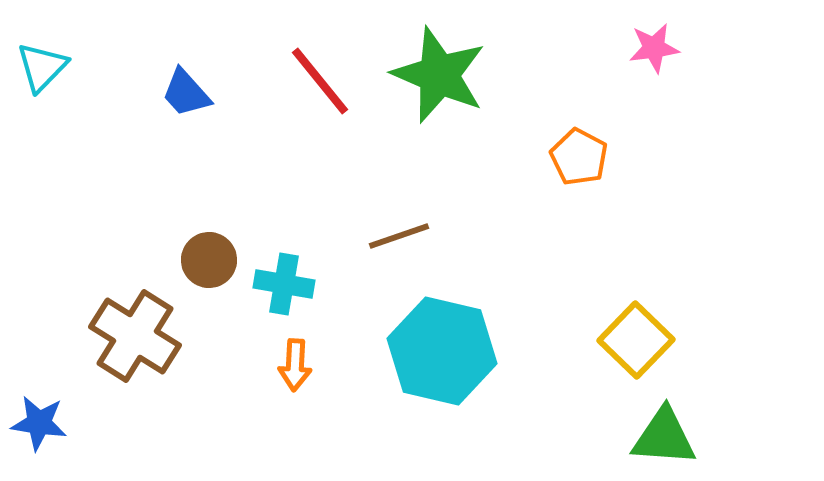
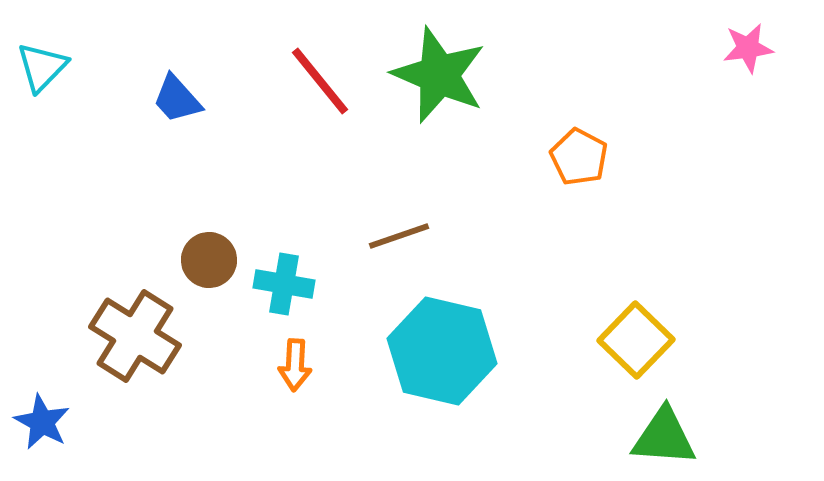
pink star: moved 94 px right
blue trapezoid: moved 9 px left, 6 px down
blue star: moved 3 px right, 1 px up; rotated 20 degrees clockwise
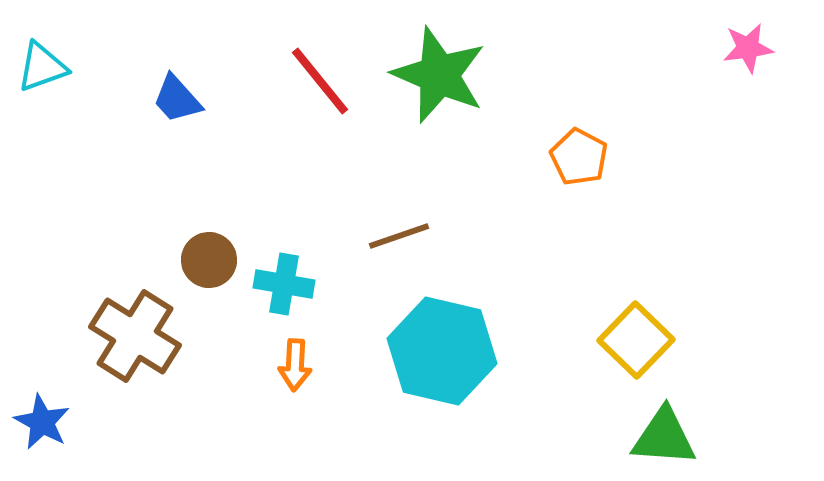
cyan triangle: rotated 26 degrees clockwise
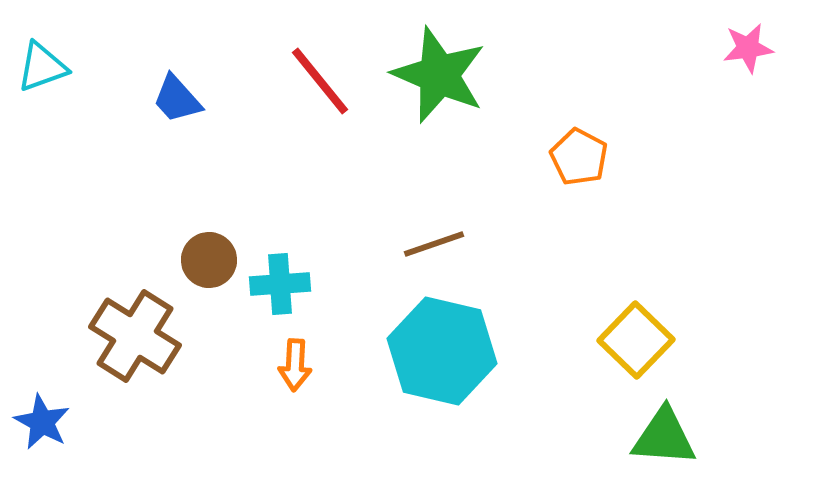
brown line: moved 35 px right, 8 px down
cyan cross: moved 4 px left; rotated 14 degrees counterclockwise
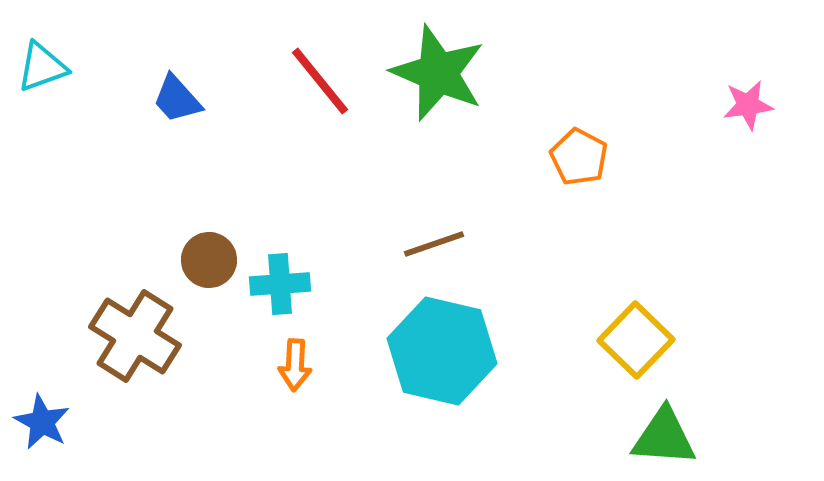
pink star: moved 57 px down
green star: moved 1 px left, 2 px up
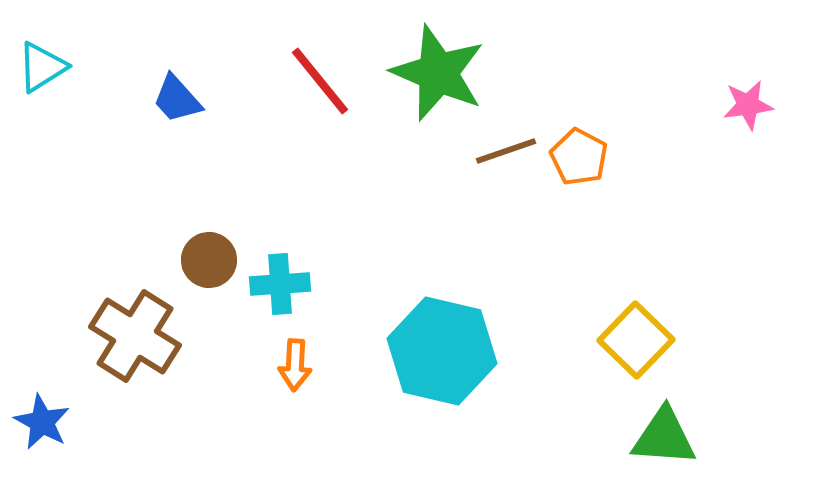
cyan triangle: rotated 12 degrees counterclockwise
brown line: moved 72 px right, 93 px up
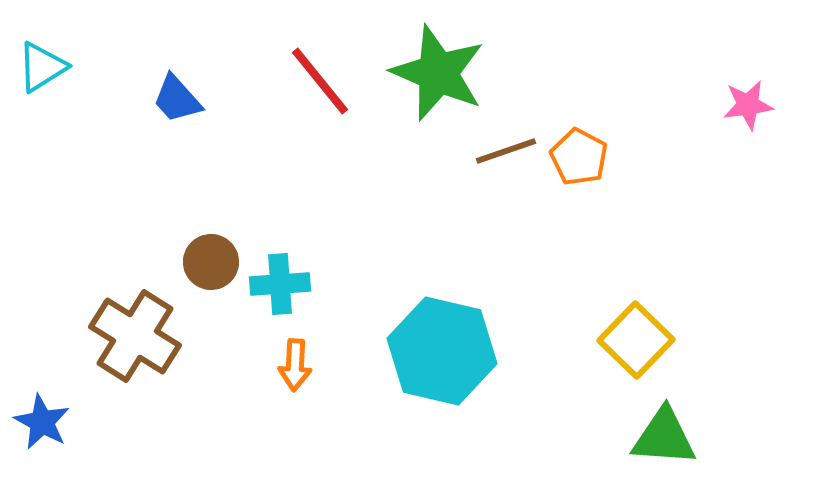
brown circle: moved 2 px right, 2 px down
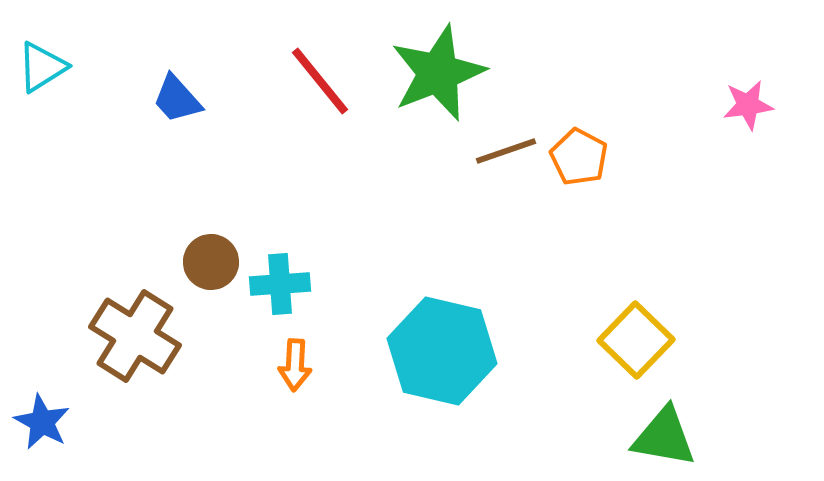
green star: rotated 28 degrees clockwise
green triangle: rotated 6 degrees clockwise
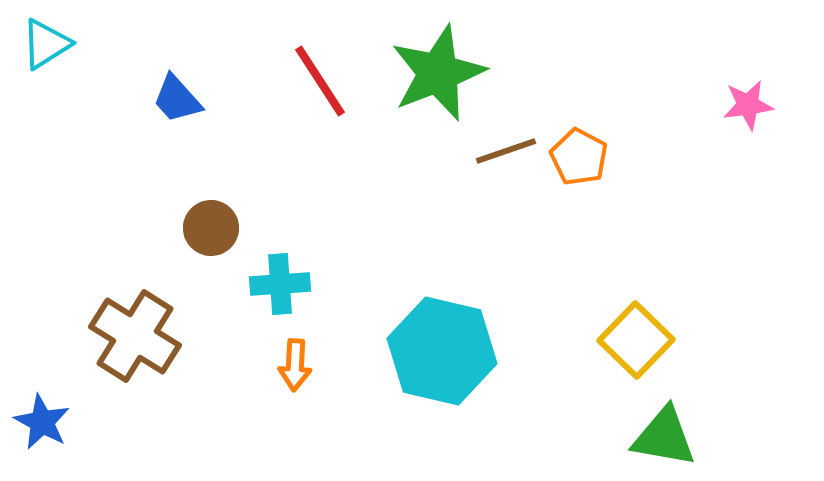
cyan triangle: moved 4 px right, 23 px up
red line: rotated 6 degrees clockwise
brown circle: moved 34 px up
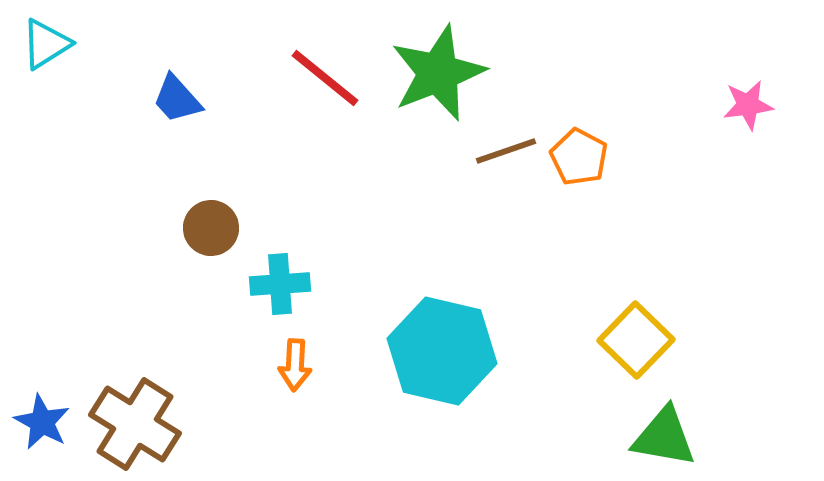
red line: moved 5 px right, 3 px up; rotated 18 degrees counterclockwise
brown cross: moved 88 px down
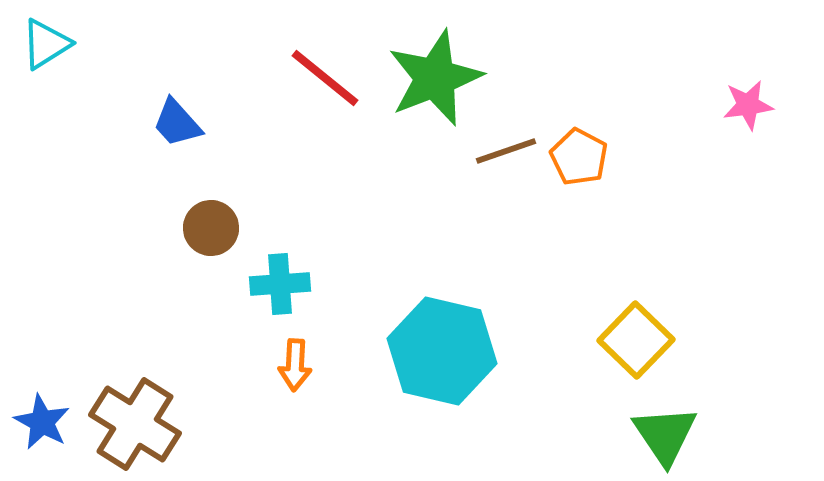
green star: moved 3 px left, 5 px down
blue trapezoid: moved 24 px down
green triangle: moved 1 px right, 2 px up; rotated 46 degrees clockwise
